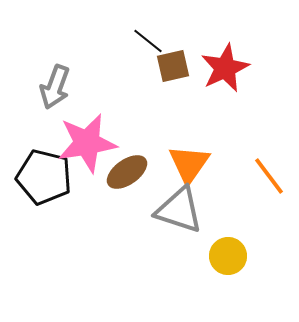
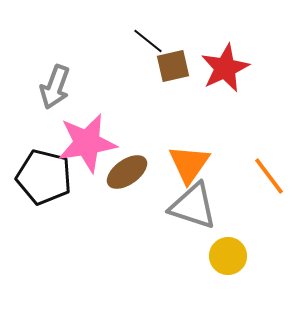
gray triangle: moved 14 px right, 4 px up
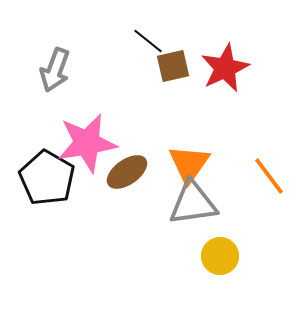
gray arrow: moved 17 px up
black pentagon: moved 3 px right, 1 px down; rotated 16 degrees clockwise
gray triangle: moved 3 px up; rotated 26 degrees counterclockwise
yellow circle: moved 8 px left
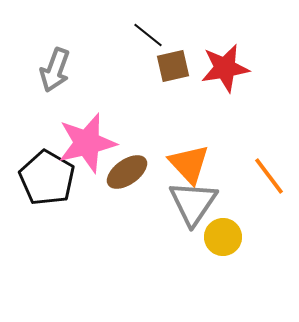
black line: moved 6 px up
red star: rotated 15 degrees clockwise
pink star: rotated 4 degrees counterclockwise
orange triangle: rotated 18 degrees counterclockwise
gray triangle: rotated 48 degrees counterclockwise
yellow circle: moved 3 px right, 19 px up
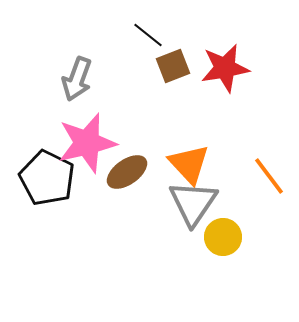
brown square: rotated 8 degrees counterclockwise
gray arrow: moved 22 px right, 9 px down
black pentagon: rotated 4 degrees counterclockwise
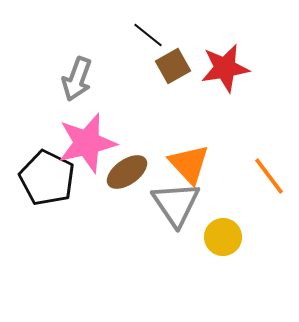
brown square: rotated 8 degrees counterclockwise
gray triangle: moved 17 px left, 1 px down; rotated 8 degrees counterclockwise
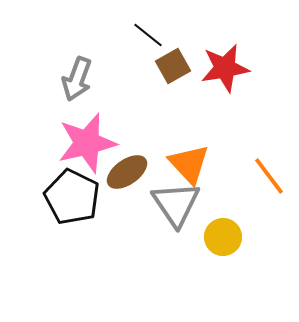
black pentagon: moved 25 px right, 19 px down
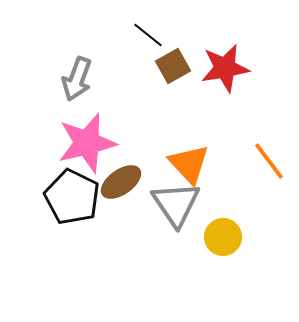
brown ellipse: moved 6 px left, 10 px down
orange line: moved 15 px up
